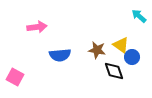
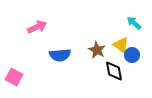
cyan arrow: moved 5 px left, 7 px down
pink arrow: rotated 18 degrees counterclockwise
brown star: rotated 18 degrees clockwise
blue circle: moved 2 px up
black diamond: rotated 10 degrees clockwise
pink square: moved 1 px left
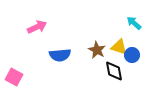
yellow triangle: moved 2 px left, 2 px down; rotated 18 degrees counterclockwise
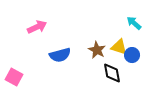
blue semicircle: rotated 10 degrees counterclockwise
black diamond: moved 2 px left, 2 px down
